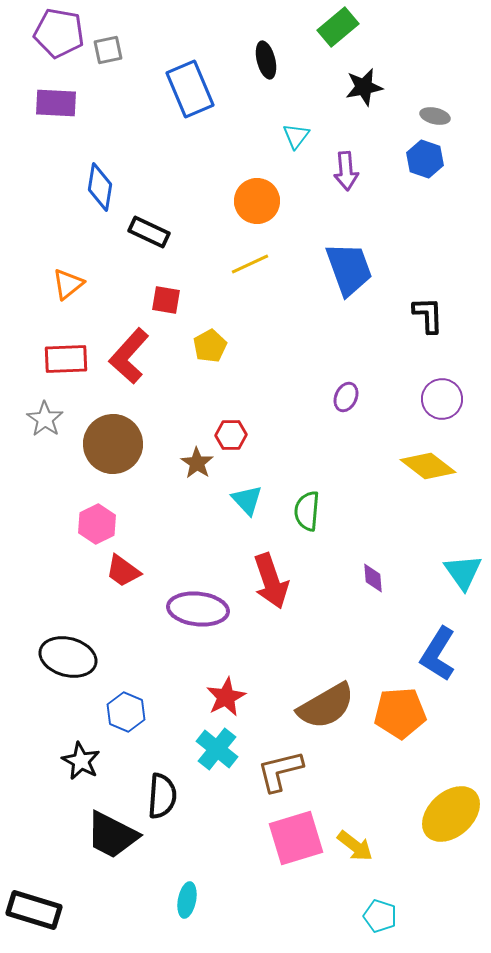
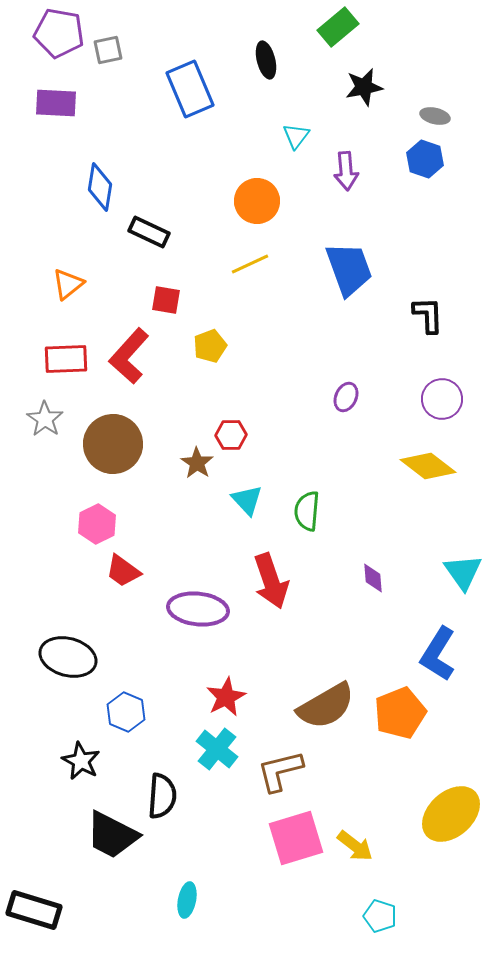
yellow pentagon at (210, 346): rotated 8 degrees clockwise
orange pentagon at (400, 713): rotated 18 degrees counterclockwise
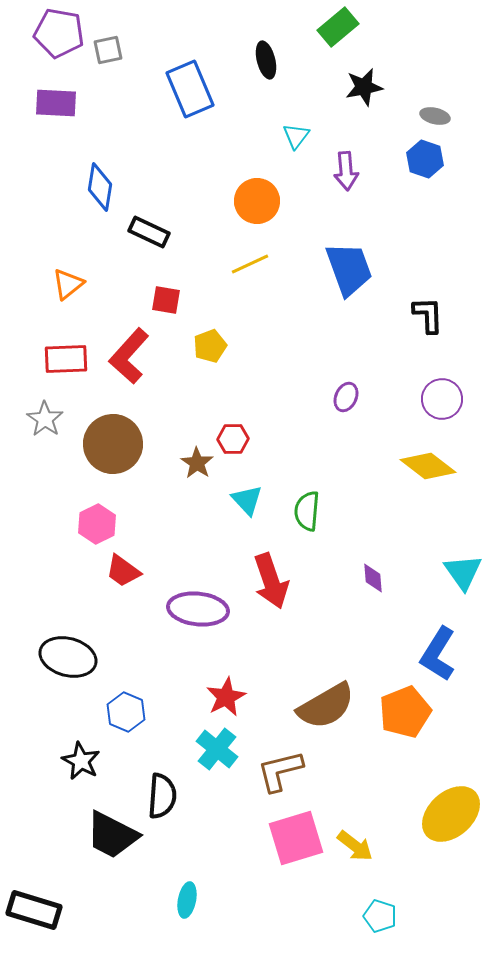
red hexagon at (231, 435): moved 2 px right, 4 px down
orange pentagon at (400, 713): moved 5 px right, 1 px up
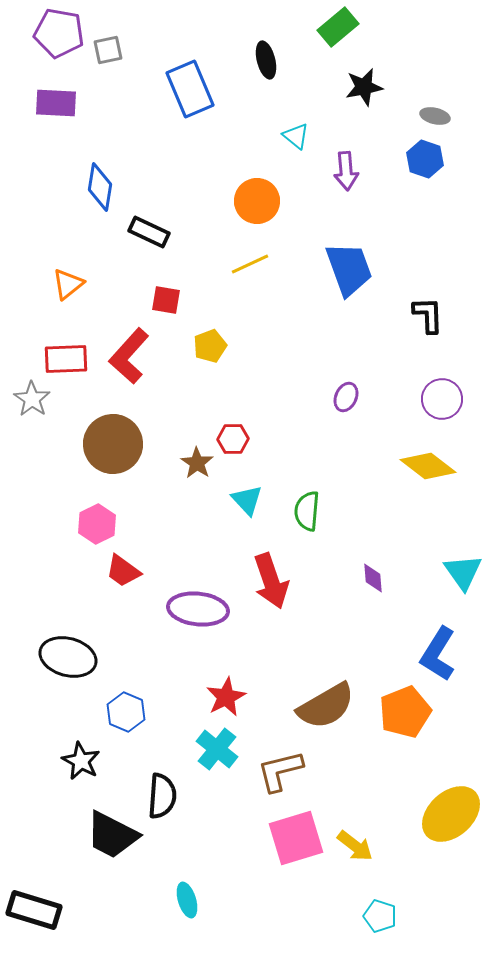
cyan triangle at (296, 136): rotated 28 degrees counterclockwise
gray star at (45, 419): moved 13 px left, 20 px up
cyan ellipse at (187, 900): rotated 28 degrees counterclockwise
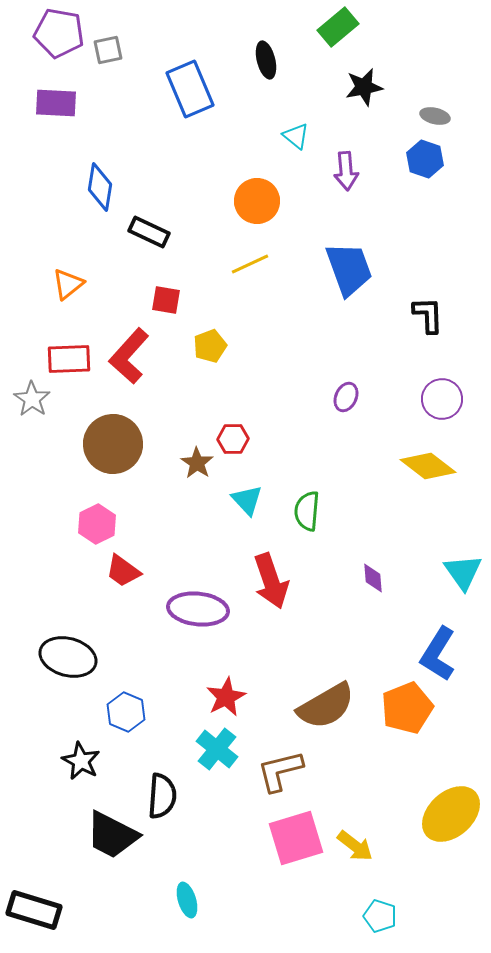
red rectangle at (66, 359): moved 3 px right
orange pentagon at (405, 712): moved 2 px right, 4 px up
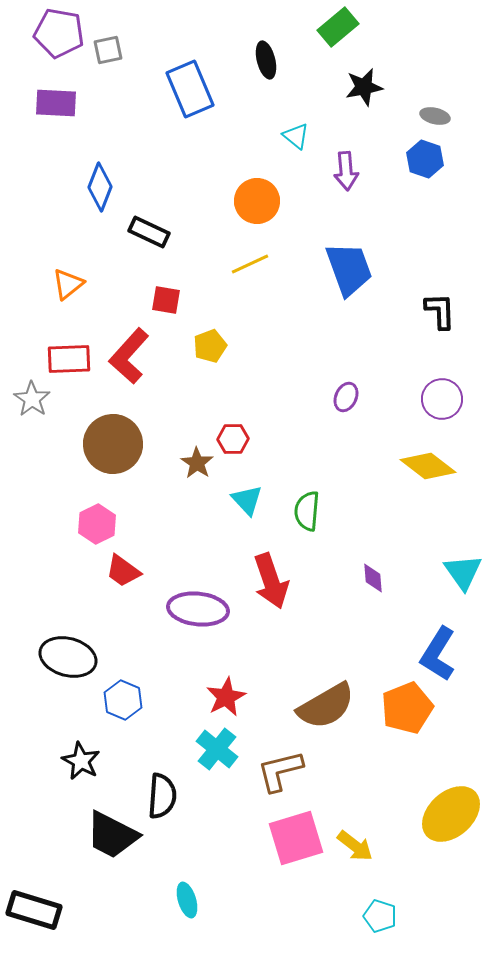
blue diamond at (100, 187): rotated 12 degrees clockwise
black L-shape at (428, 315): moved 12 px right, 4 px up
blue hexagon at (126, 712): moved 3 px left, 12 px up
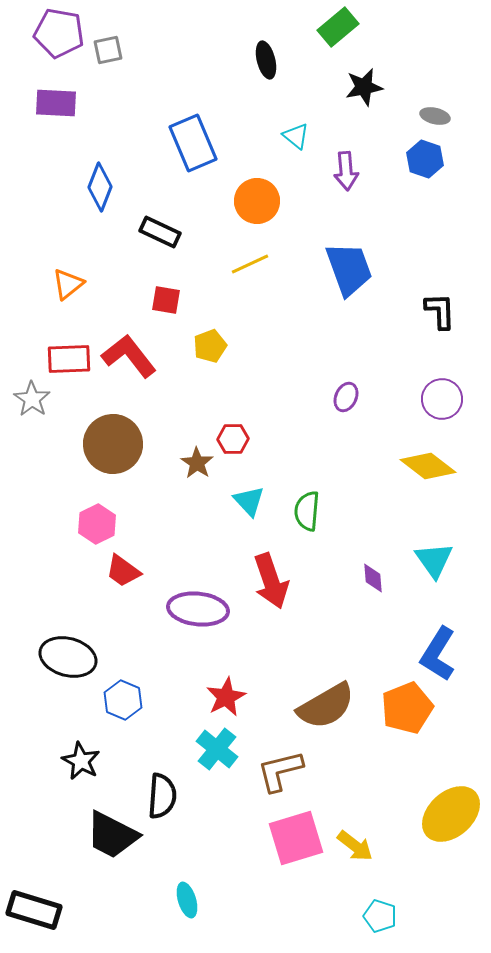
blue rectangle at (190, 89): moved 3 px right, 54 px down
black rectangle at (149, 232): moved 11 px right
red L-shape at (129, 356): rotated 100 degrees clockwise
cyan triangle at (247, 500): moved 2 px right, 1 px down
cyan triangle at (463, 572): moved 29 px left, 12 px up
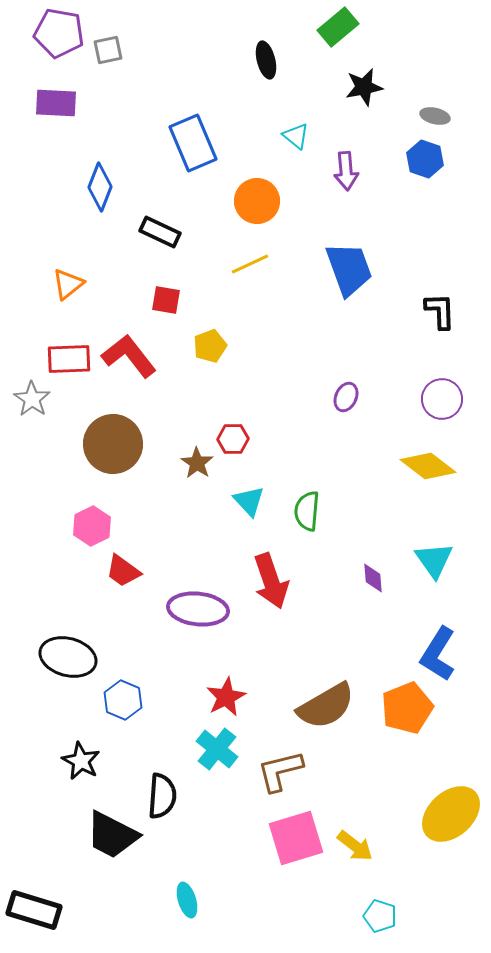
pink hexagon at (97, 524): moved 5 px left, 2 px down
